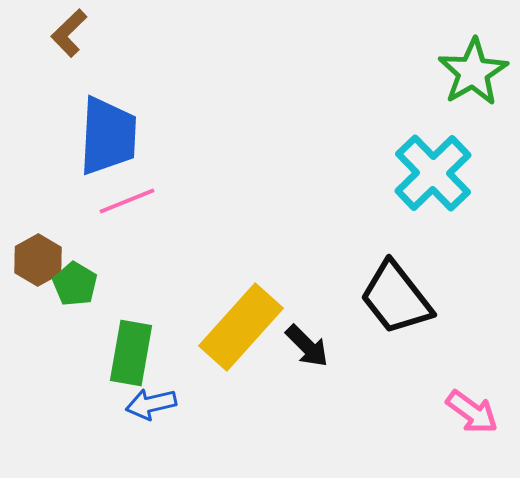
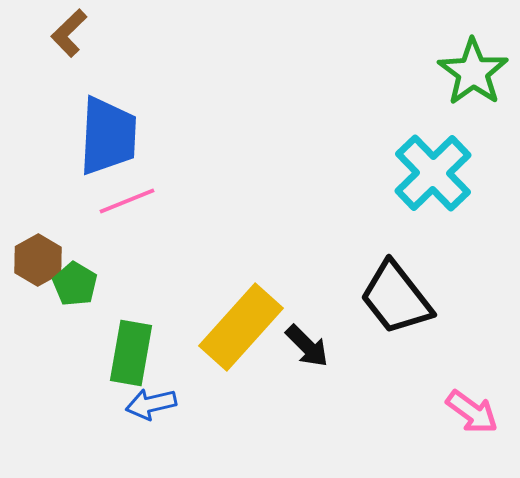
green star: rotated 6 degrees counterclockwise
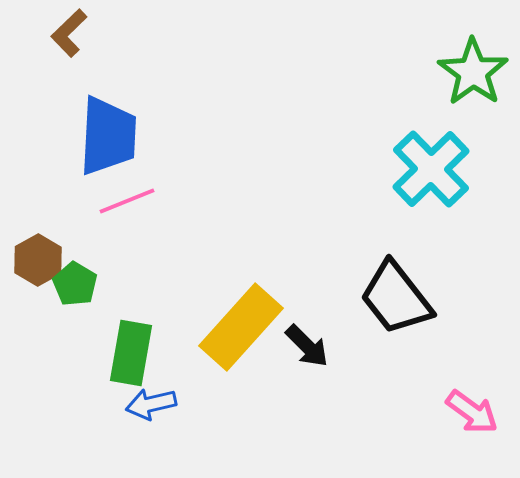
cyan cross: moved 2 px left, 4 px up
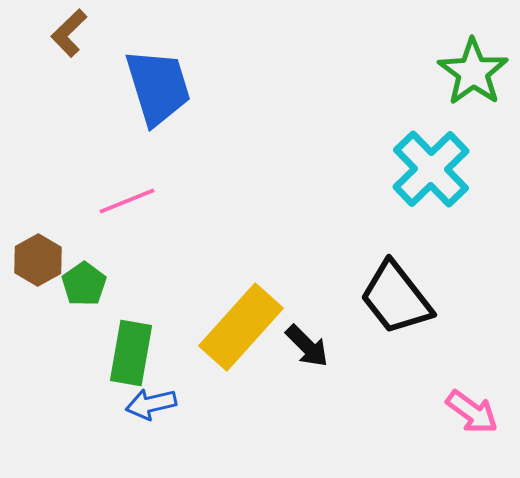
blue trapezoid: moved 50 px right, 49 px up; rotated 20 degrees counterclockwise
green pentagon: moved 9 px right; rotated 6 degrees clockwise
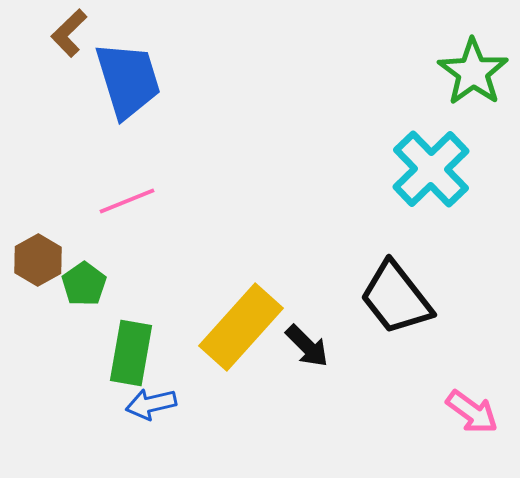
blue trapezoid: moved 30 px left, 7 px up
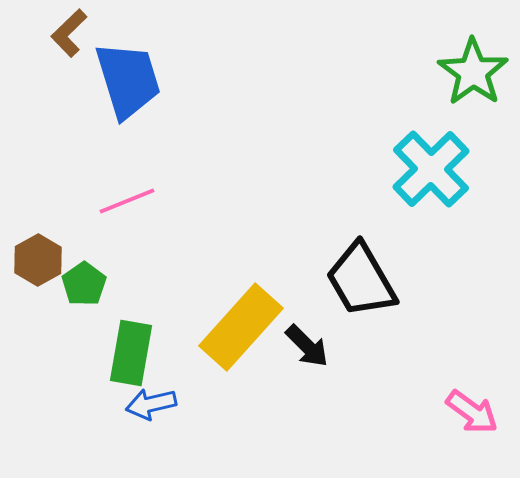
black trapezoid: moved 35 px left, 18 px up; rotated 8 degrees clockwise
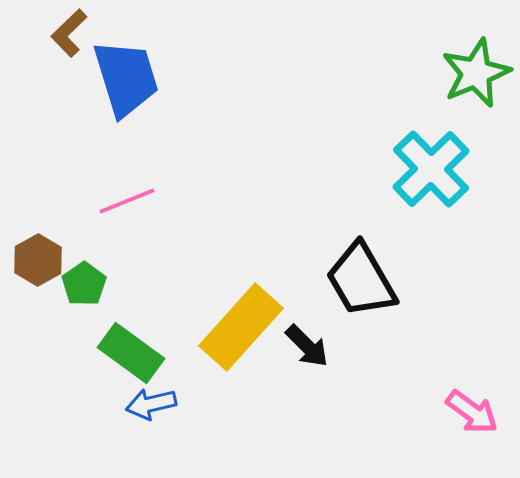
green star: moved 3 px right, 1 px down; rotated 14 degrees clockwise
blue trapezoid: moved 2 px left, 2 px up
green rectangle: rotated 64 degrees counterclockwise
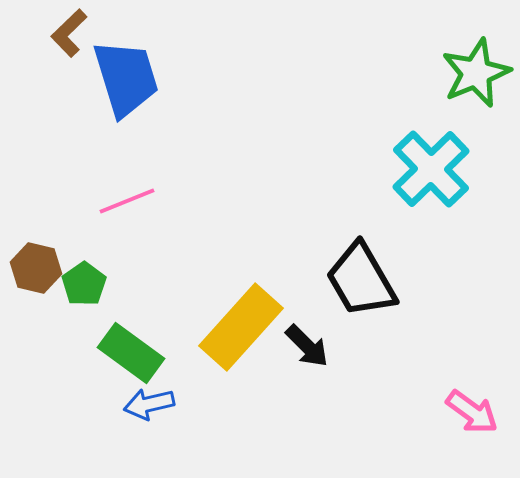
brown hexagon: moved 2 px left, 8 px down; rotated 18 degrees counterclockwise
blue arrow: moved 2 px left
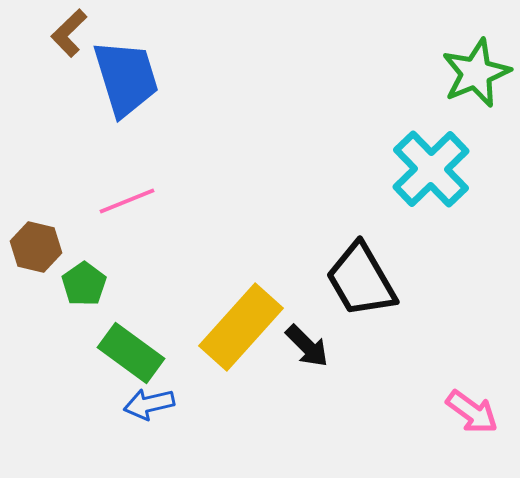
brown hexagon: moved 21 px up
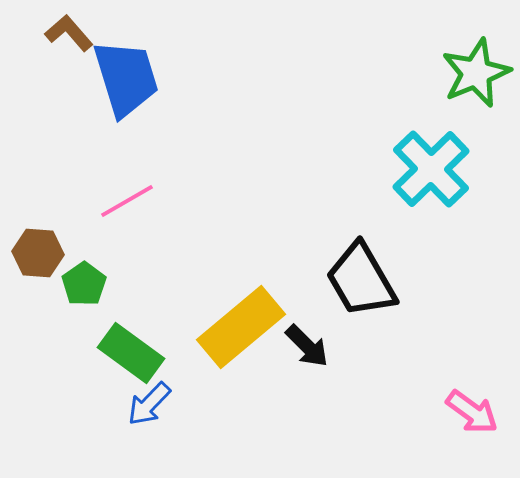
brown L-shape: rotated 93 degrees clockwise
pink line: rotated 8 degrees counterclockwise
brown hexagon: moved 2 px right, 6 px down; rotated 9 degrees counterclockwise
yellow rectangle: rotated 8 degrees clockwise
blue arrow: rotated 33 degrees counterclockwise
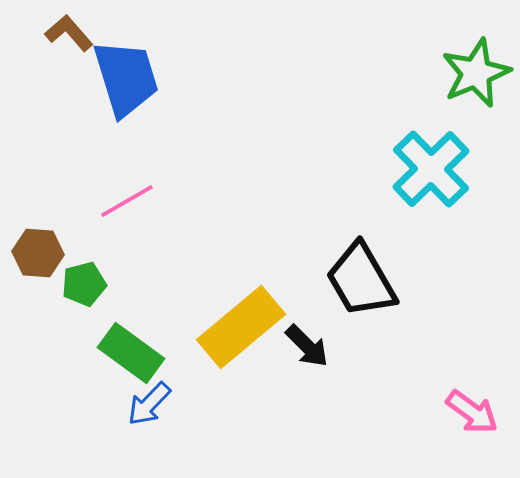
green pentagon: rotated 21 degrees clockwise
